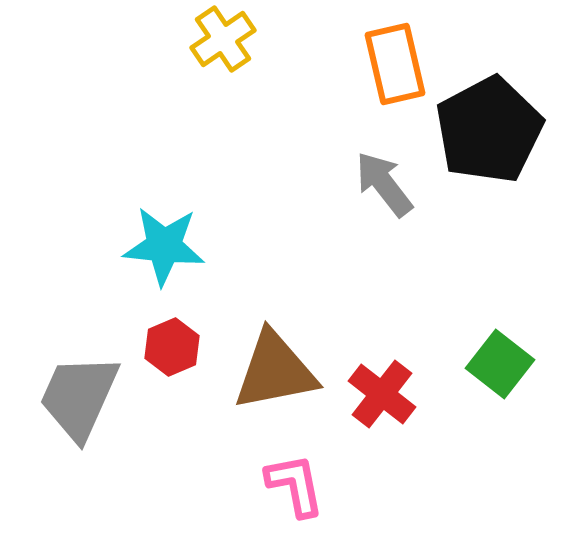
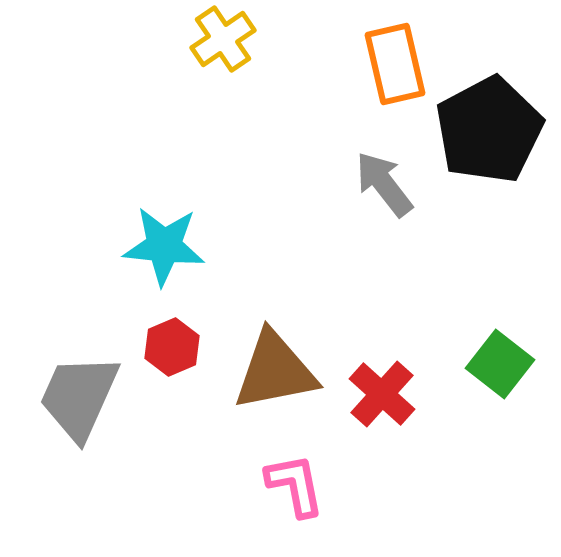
red cross: rotated 4 degrees clockwise
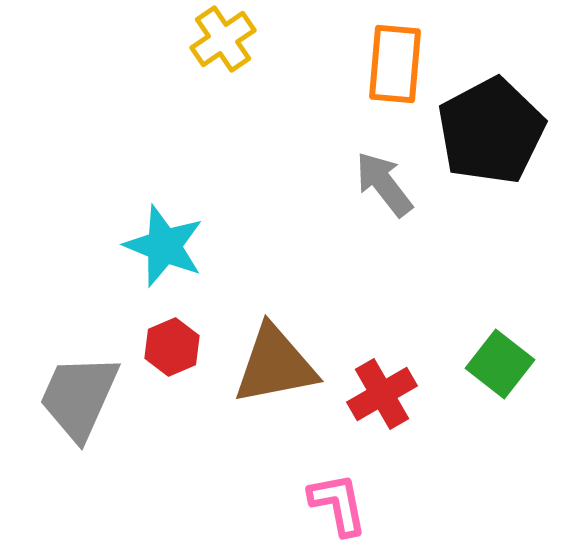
orange rectangle: rotated 18 degrees clockwise
black pentagon: moved 2 px right, 1 px down
cyan star: rotated 16 degrees clockwise
brown triangle: moved 6 px up
red cross: rotated 18 degrees clockwise
pink L-shape: moved 43 px right, 19 px down
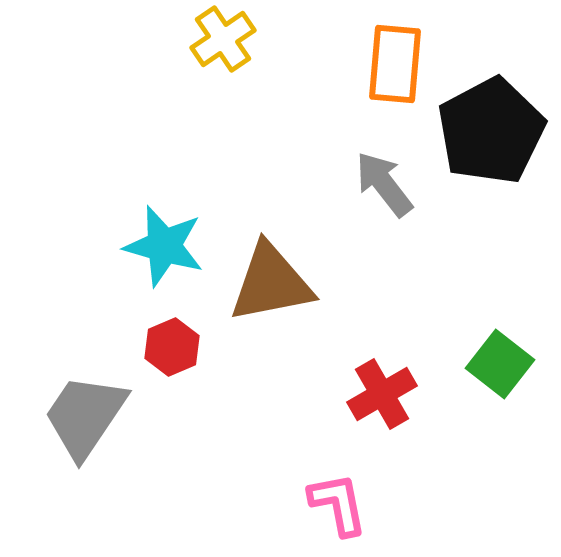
cyan star: rotated 6 degrees counterclockwise
brown triangle: moved 4 px left, 82 px up
gray trapezoid: moved 6 px right, 19 px down; rotated 10 degrees clockwise
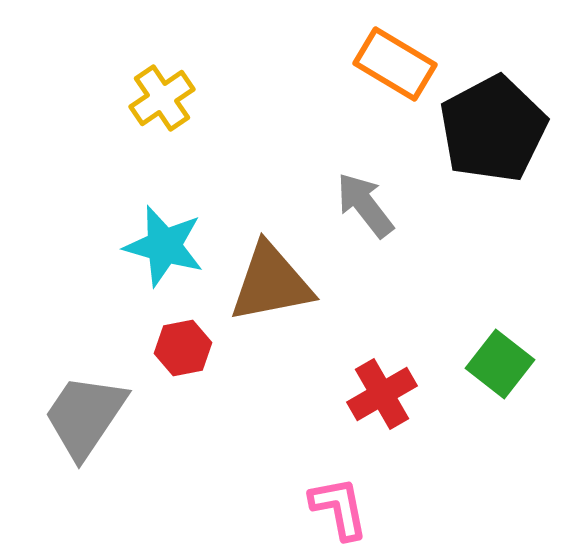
yellow cross: moved 61 px left, 59 px down
orange rectangle: rotated 64 degrees counterclockwise
black pentagon: moved 2 px right, 2 px up
gray arrow: moved 19 px left, 21 px down
red hexagon: moved 11 px right, 1 px down; rotated 12 degrees clockwise
pink L-shape: moved 1 px right, 4 px down
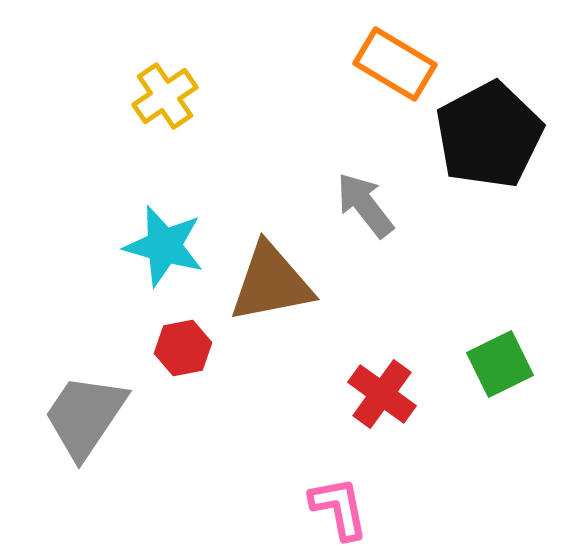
yellow cross: moved 3 px right, 2 px up
black pentagon: moved 4 px left, 6 px down
green square: rotated 26 degrees clockwise
red cross: rotated 24 degrees counterclockwise
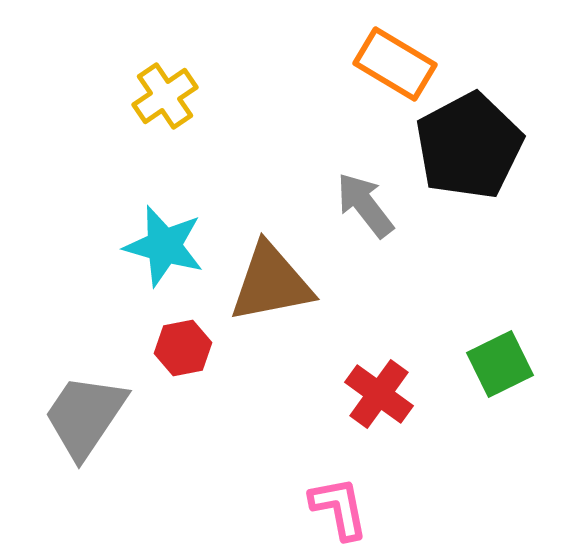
black pentagon: moved 20 px left, 11 px down
red cross: moved 3 px left
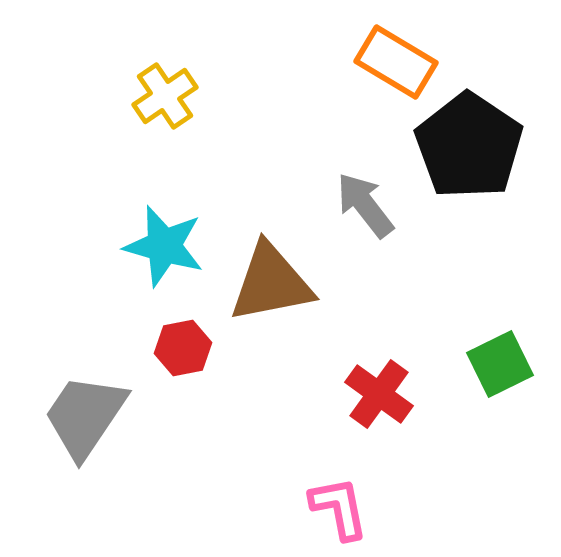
orange rectangle: moved 1 px right, 2 px up
black pentagon: rotated 10 degrees counterclockwise
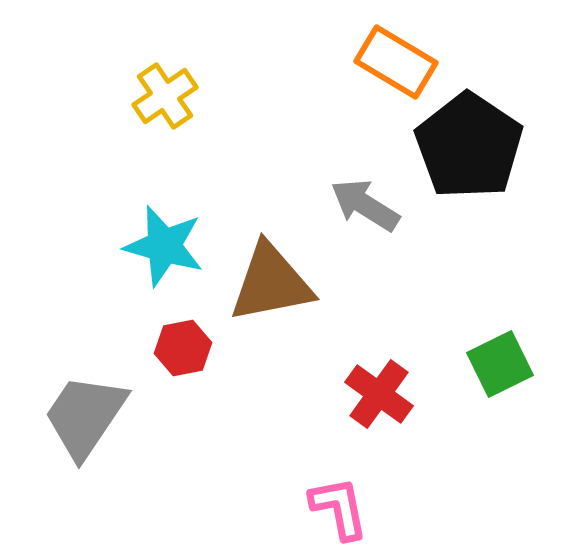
gray arrow: rotated 20 degrees counterclockwise
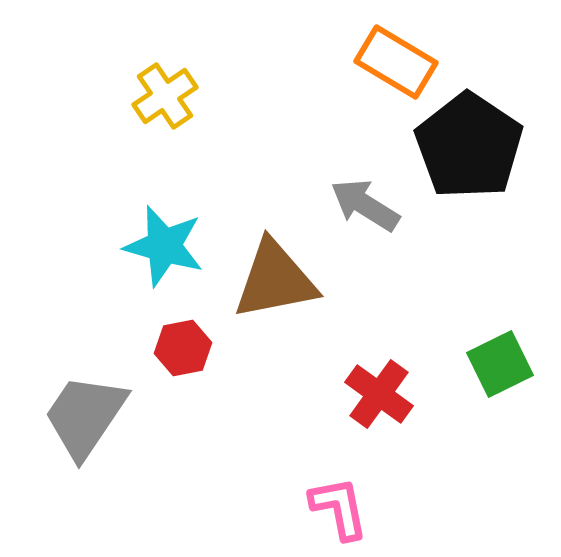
brown triangle: moved 4 px right, 3 px up
